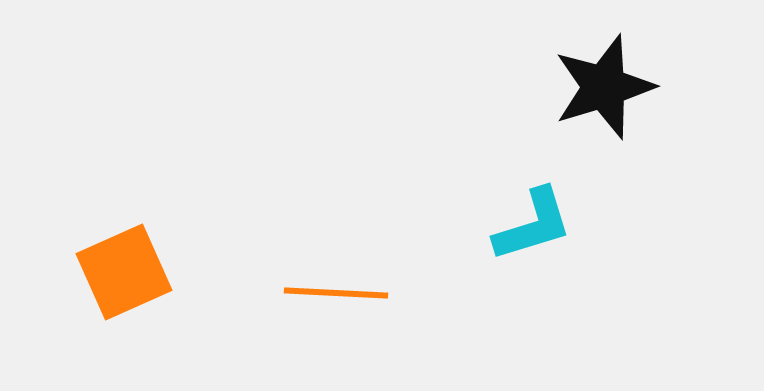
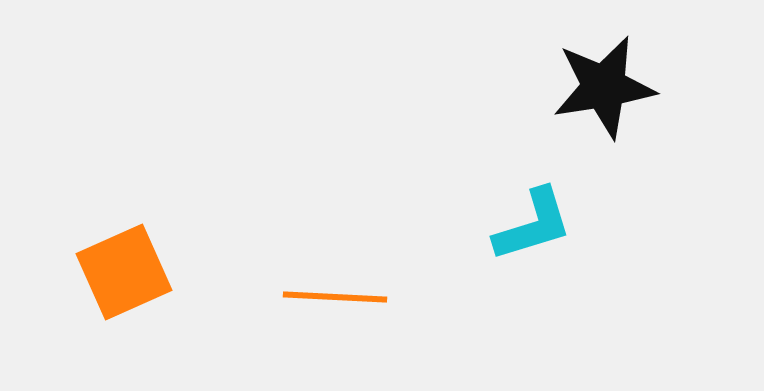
black star: rotated 8 degrees clockwise
orange line: moved 1 px left, 4 px down
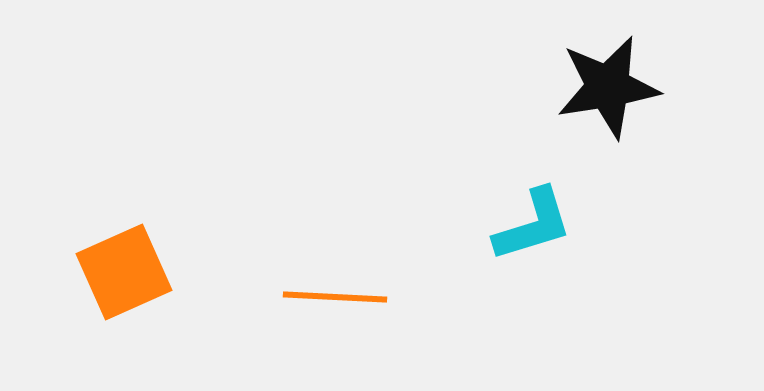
black star: moved 4 px right
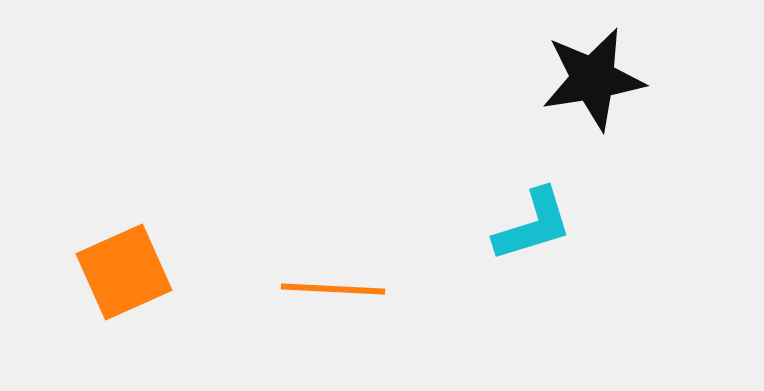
black star: moved 15 px left, 8 px up
orange line: moved 2 px left, 8 px up
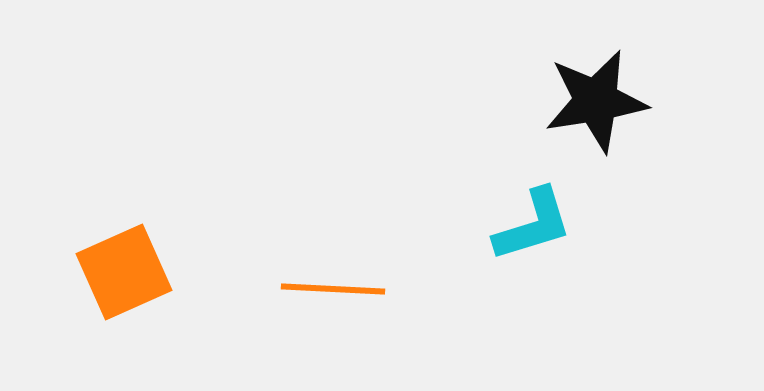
black star: moved 3 px right, 22 px down
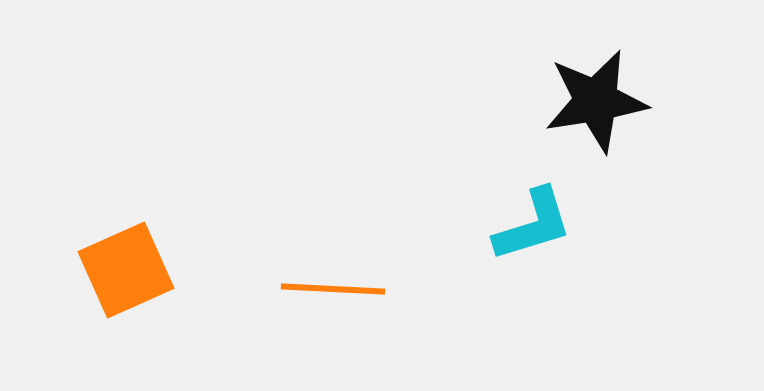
orange square: moved 2 px right, 2 px up
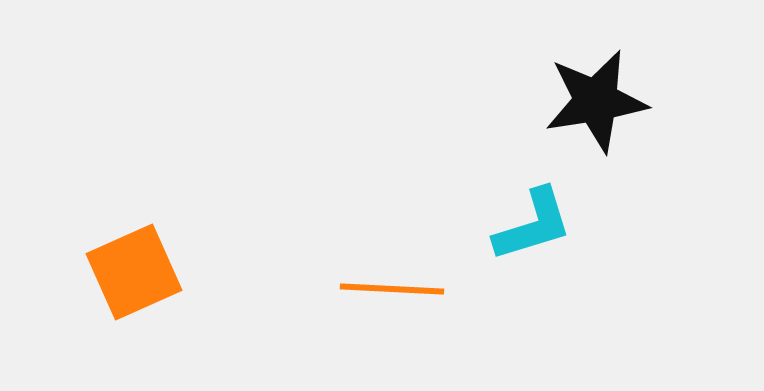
orange square: moved 8 px right, 2 px down
orange line: moved 59 px right
